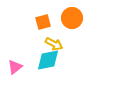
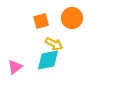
orange square: moved 2 px left, 1 px up
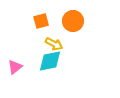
orange circle: moved 1 px right, 3 px down
cyan diamond: moved 2 px right, 1 px down
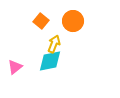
orange square: rotated 35 degrees counterclockwise
yellow arrow: rotated 96 degrees counterclockwise
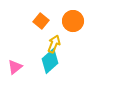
cyan diamond: rotated 30 degrees counterclockwise
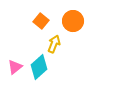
cyan diamond: moved 11 px left, 6 px down
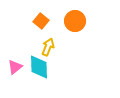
orange circle: moved 2 px right
yellow arrow: moved 6 px left, 3 px down
cyan diamond: rotated 50 degrees counterclockwise
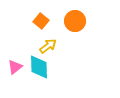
yellow arrow: moved 1 px up; rotated 30 degrees clockwise
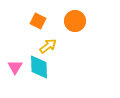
orange square: moved 3 px left; rotated 14 degrees counterclockwise
pink triangle: rotated 21 degrees counterclockwise
